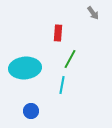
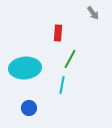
blue circle: moved 2 px left, 3 px up
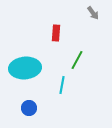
red rectangle: moved 2 px left
green line: moved 7 px right, 1 px down
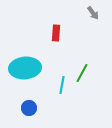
green line: moved 5 px right, 13 px down
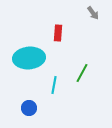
red rectangle: moved 2 px right
cyan ellipse: moved 4 px right, 10 px up
cyan line: moved 8 px left
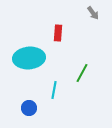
cyan line: moved 5 px down
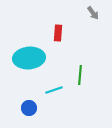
green line: moved 2 px left, 2 px down; rotated 24 degrees counterclockwise
cyan line: rotated 60 degrees clockwise
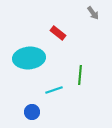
red rectangle: rotated 56 degrees counterclockwise
blue circle: moved 3 px right, 4 px down
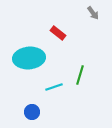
green line: rotated 12 degrees clockwise
cyan line: moved 3 px up
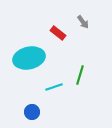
gray arrow: moved 10 px left, 9 px down
cyan ellipse: rotated 8 degrees counterclockwise
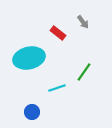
green line: moved 4 px right, 3 px up; rotated 18 degrees clockwise
cyan line: moved 3 px right, 1 px down
